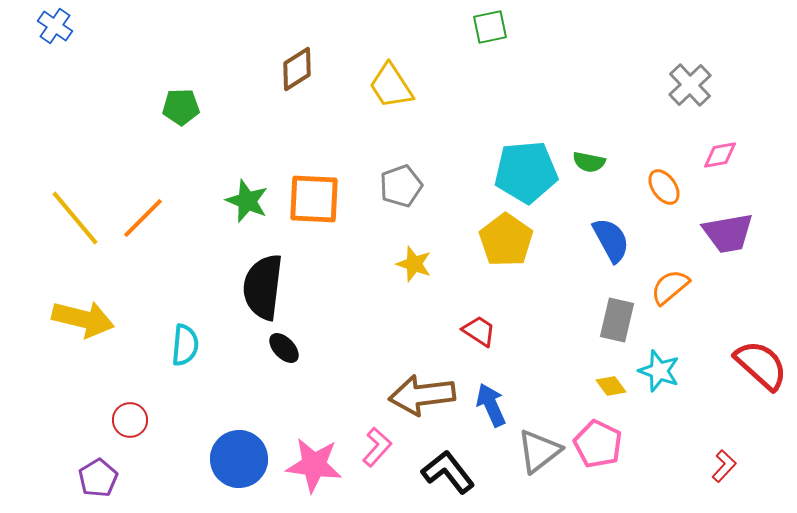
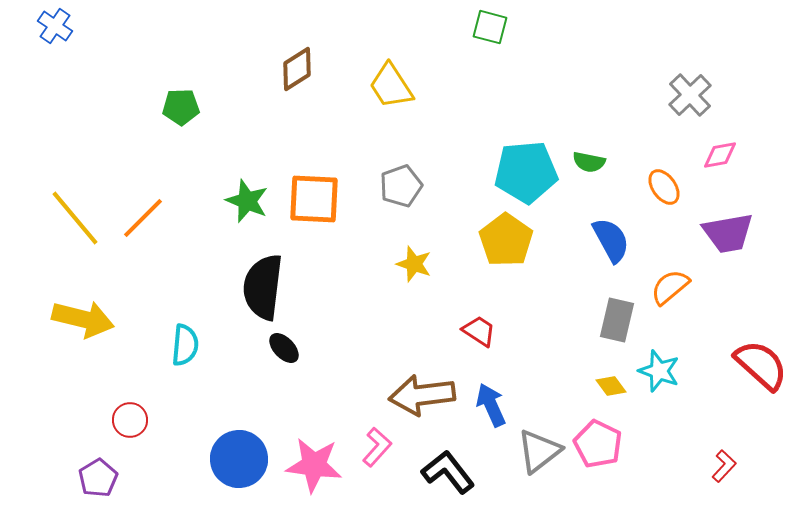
green square: rotated 27 degrees clockwise
gray cross: moved 10 px down
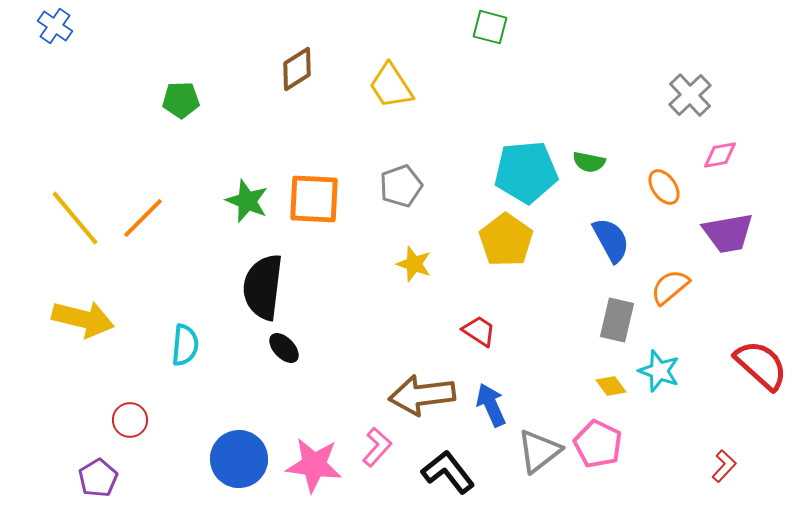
green pentagon: moved 7 px up
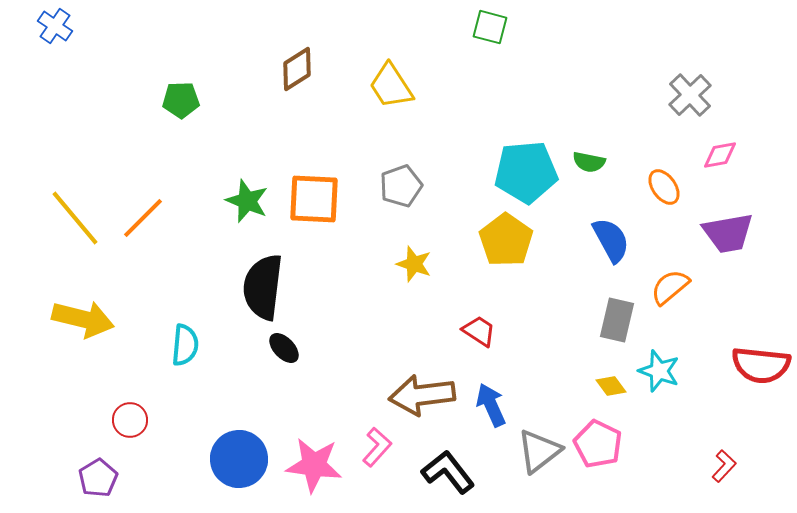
red semicircle: rotated 144 degrees clockwise
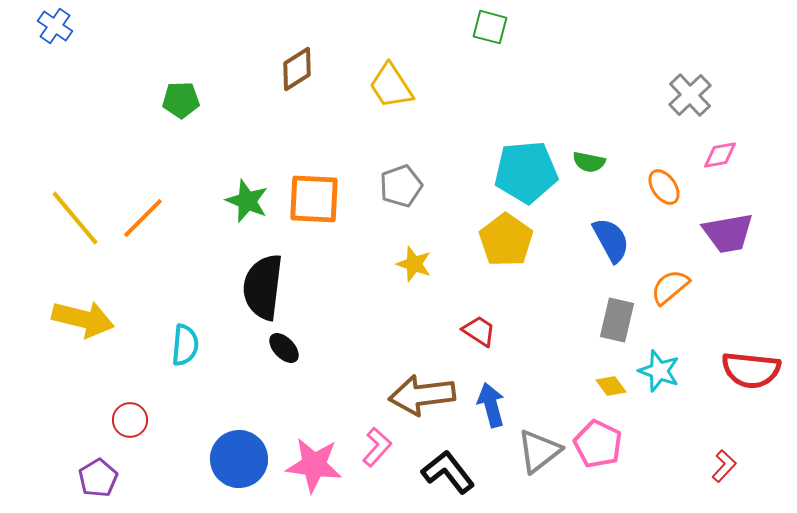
red semicircle: moved 10 px left, 5 px down
blue arrow: rotated 9 degrees clockwise
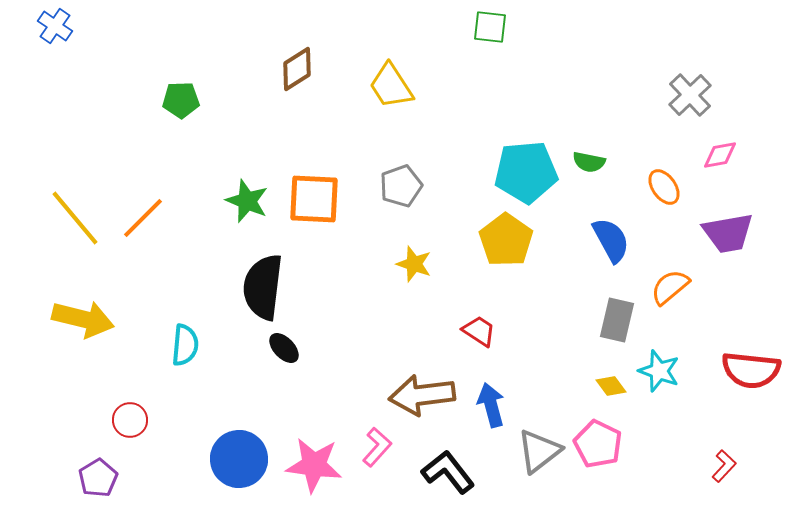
green square: rotated 9 degrees counterclockwise
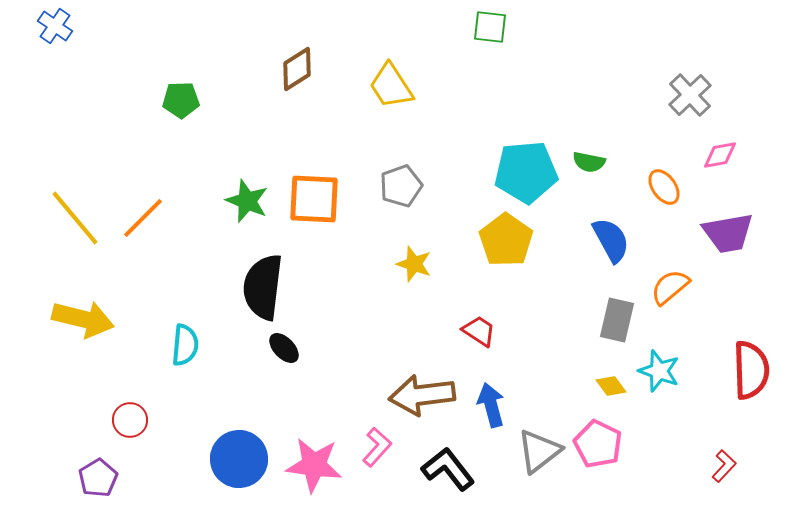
red semicircle: rotated 98 degrees counterclockwise
black L-shape: moved 3 px up
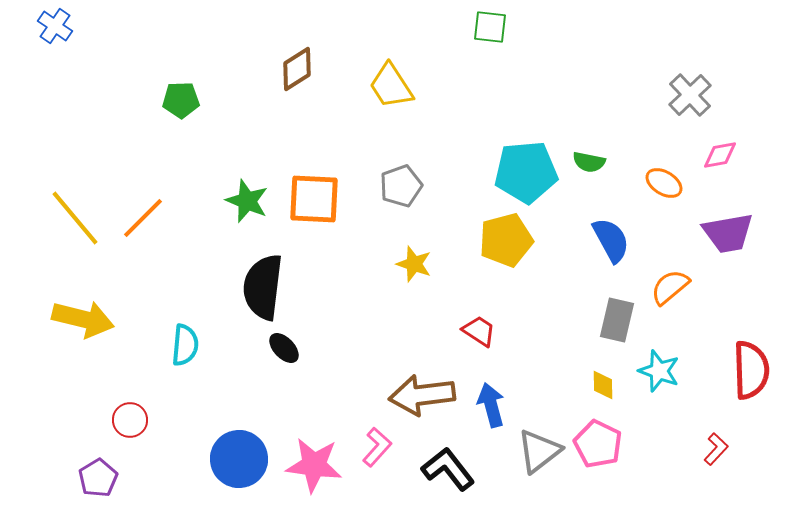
orange ellipse: moved 4 px up; rotated 24 degrees counterclockwise
yellow pentagon: rotated 22 degrees clockwise
yellow diamond: moved 8 px left, 1 px up; rotated 36 degrees clockwise
red L-shape: moved 8 px left, 17 px up
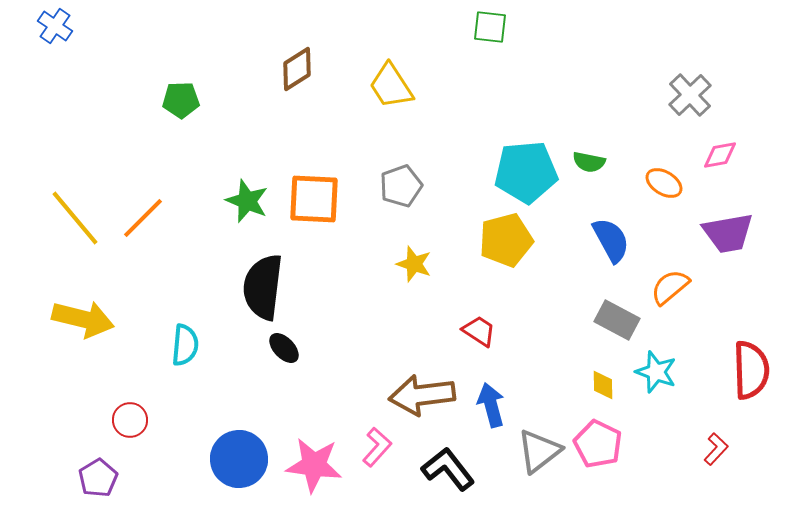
gray rectangle: rotated 75 degrees counterclockwise
cyan star: moved 3 px left, 1 px down
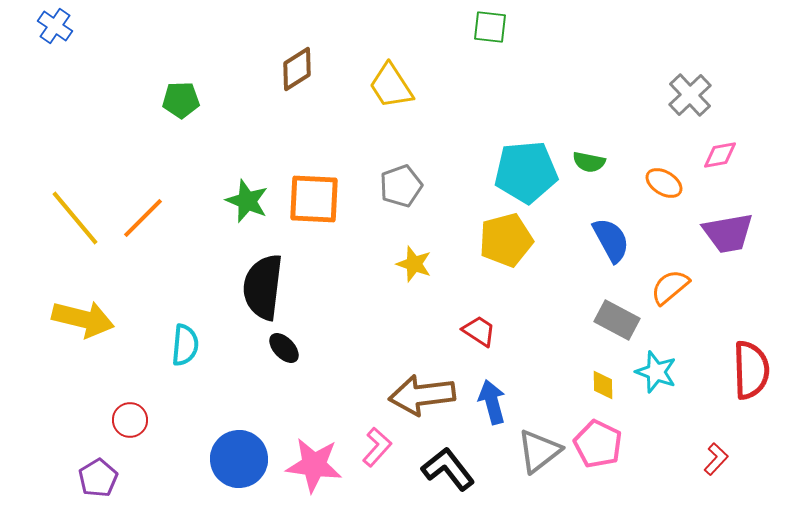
blue arrow: moved 1 px right, 3 px up
red L-shape: moved 10 px down
